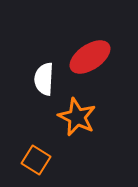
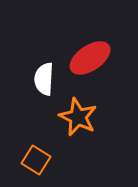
red ellipse: moved 1 px down
orange star: moved 1 px right
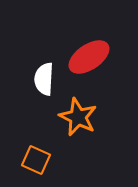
red ellipse: moved 1 px left, 1 px up
orange square: rotated 8 degrees counterclockwise
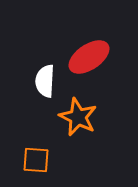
white semicircle: moved 1 px right, 2 px down
orange square: rotated 20 degrees counterclockwise
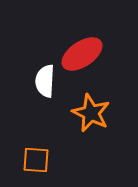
red ellipse: moved 7 px left, 3 px up
orange star: moved 13 px right, 4 px up
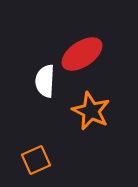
orange star: moved 2 px up
orange square: rotated 28 degrees counterclockwise
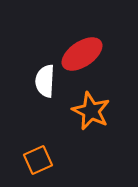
orange square: moved 2 px right
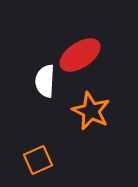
red ellipse: moved 2 px left, 1 px down
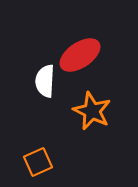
orange star: moved 1 px right
orange square: moved 2 px down
